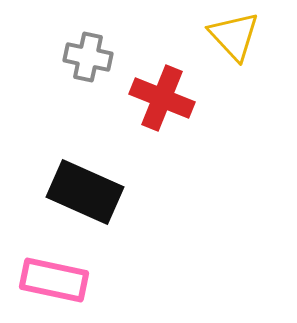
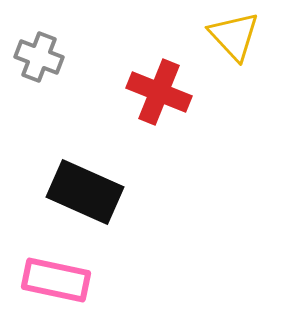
gray cross: moved 49 px left; rotated 9 degrees clockwise
red cross: moved 3 px left, 6 px up
pink rectangle: moved 2 px right
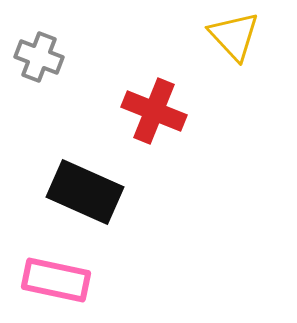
red cross: moved 5 px left, 19 px down
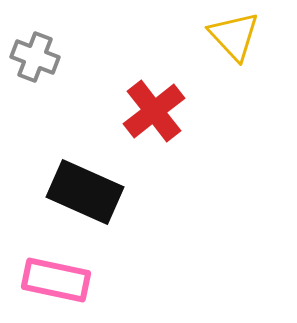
gray cross: moved 4 px left
red cross: rotated 30 degrees clockwise
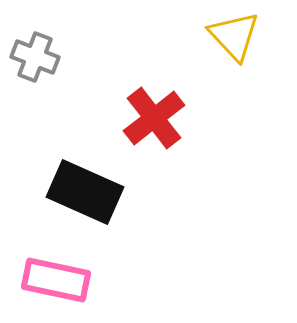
red cross: moved 7 px down
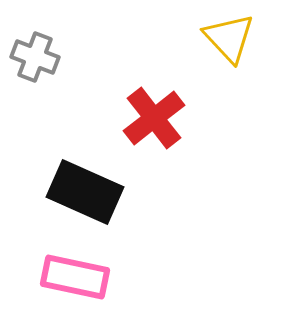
yellow triangle: moved 5 px left, 2 px down
pink rectangle: moved 19 px right, 3 px up
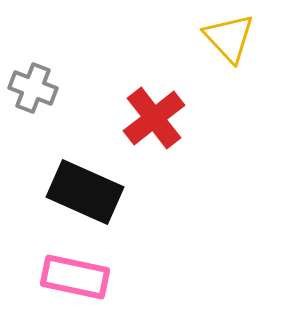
gray cross: moved 2 px left, 31 px down
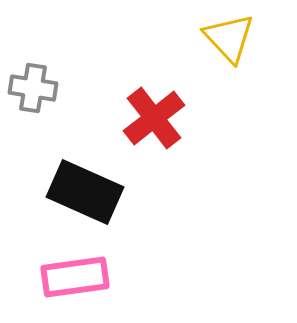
gray cross: rotated 12 degrees counterclockwise
pink rectangle: rotated 20 degrees counterclockwise
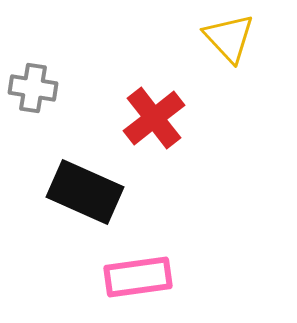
pink rectangle: moved 63 px right
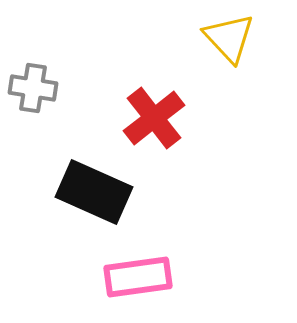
black rectangle: moved 9 px right
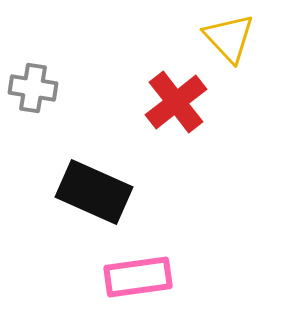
red cross: moved 22 px right, 16 px up
